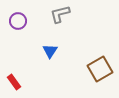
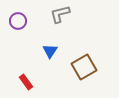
brown square: moved 16 px left, 2 px up
red rectangle: moved 12 px right
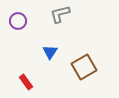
blue triangle: moved 1 px down
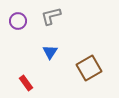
gray L-shape: moved 9 px left, 2 px down
brown square: moved 5 px right, 1 px down
red rectangle: moved 1 px down
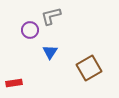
purple circle: moved 12 px right, 9 px down
red rectangle: moved 12 px left; rotated 63 degrees counterclockwise
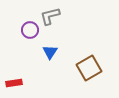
gray L-shape: moved 1 px left
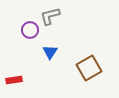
red rectangle: moved 3 px up
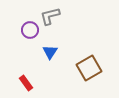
red rectangle: moved 12 px right, 3 px down; rotated 63 degrees clockwise
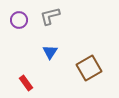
purple circle: moved 11 px left, 10 px up
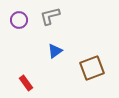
blue triangle: moved 5 px right, 1 px up; rotated 21 degrees clockwise
brown square: moved 3 px right; rotated 10 degrees clockwise
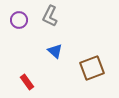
gray L-shape: rotated 50 degrees counterclockwise
blue triangle: rotated 42 degrees counterclockwise
red rectangle: moved 1 px right, 1 px up
